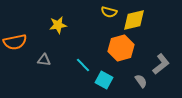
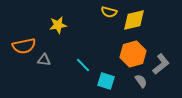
orange semicircle: moved 9 px right, 4 px down
orange hexagon: moved 12 px right, 6 px down
cyan square: moved 2 px right, 1 px down; rotated 12 degrees counterclockwise
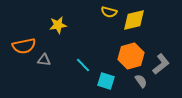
orange hexagon: moved 2 px left, 2 px down
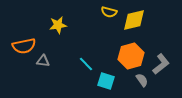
gray triangle: moved 1 px left, 1 px down
cyan line: moved 3 px right, 1 px up
gray semicircle: moved 1 px right, 1 px up
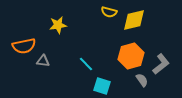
cyan square: moved 4 px left, 5 px down
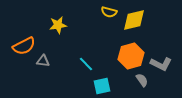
orange semicircle: rotated 15 degrees counterclockwise
gray L-shape: rotated 65 degrees clockwise
cyan square: rotated 30 degrees counterclockwise
